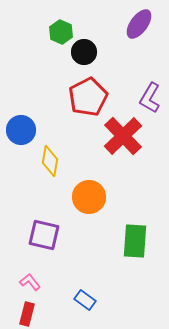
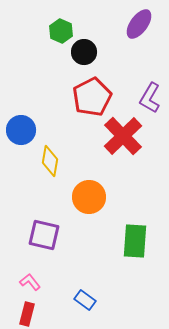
green hexagon: moved 1 px up
red pentagon: moved 4 px right
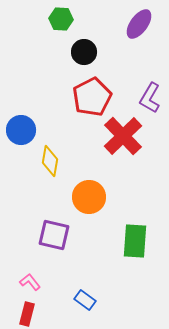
green hexagon: moved 12 px up; rotated 20 degrees counterclockwise
purple square: moved 10 px right
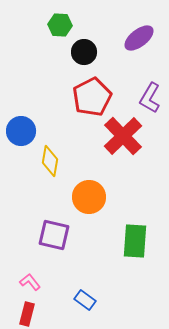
green hexagon: moved 1 px left, 6 px down
purple ellipse: moved 14 px down; rotated 16 degrees clockwise
blue circle: moved 1 px down
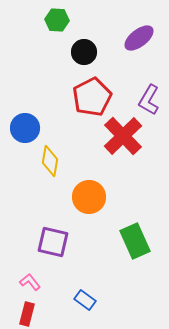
green hexagon: moved 3 px left, 5 px up
purple L-shape: moved 1 px left, 2 px down
blue circle: moved 4 px right, 3 px up
purple square: moved 1 px left, 7 px down
green rectangle: rotated 28 degrees counterclockwise
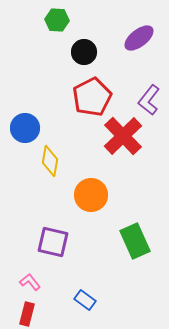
purple L-shape: rotated 8 degrees clockwise
orange circle: moved 2 px right, 2 px up
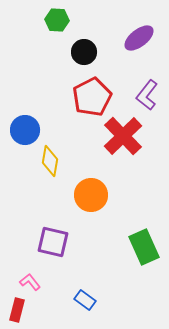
purple L-shape: moved 2 px left, 5 px up
blue circle: moved 2 px down
green rectangle: moved 9 px right, 6 px down
red rectangle: moved 10 px left, 4 px up
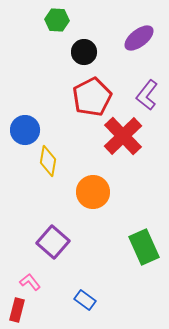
yellow diamond: moved 2 px left
orange circle: moved 2 px right, 3 px up
purple square: rotated 28 degrees clockwise
